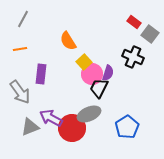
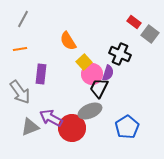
black cross: moved 13 px left, 3 px up
gray ellipse: moved 1 px right, 3 px up
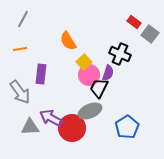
pink circle: moved 3 px left, 1 px down
gray triangle: rotated 18 degrees clockwise
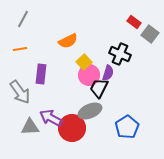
orange semicircle: rotated 84 degrees counterclockwise
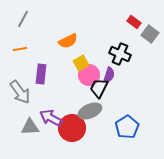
yellow square: moved 3 px left, 1 px down; rotated 14 degrees clockwise
purple semicircle: moved 1 px right, 2 px down
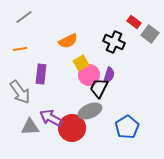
gray line: moved 1 px right, 2 px up; rotated 24 degrees clockwise
black cross: moved 6 px left, 12 px up
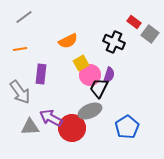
pink circle: moved 1 px right
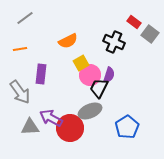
gray line: moved 1 px right, 1 px down
red circle: moved 2 px left
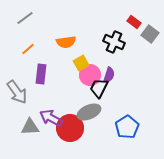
orange semicircle: moved 2 px left, 1 px down; rotated 18 degrees clockwise
orange line: moved 8 px right; rotated 32 degrees counterclockwise
gray arrow: moved 3 px left
gray ellipse: moved 1 px left, 1 px down
